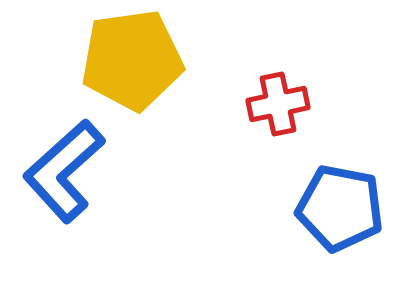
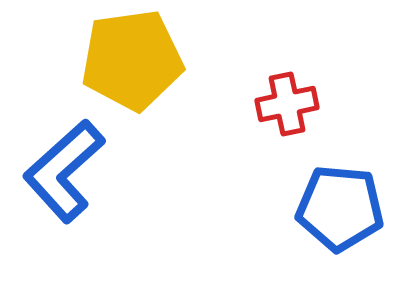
red cross: moved 9 px right
blue pentagon: rotated 6 degrees counterclockwise
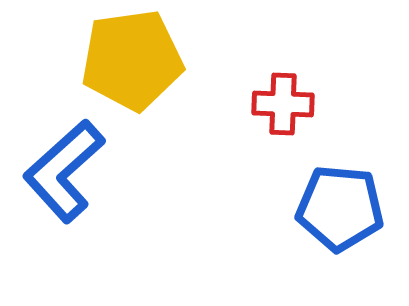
red cross: moved 4 px left; rotated 14 degrees clockwise
